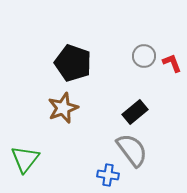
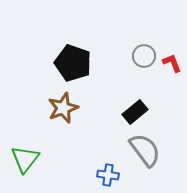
gray semicircle: moved 13 px right
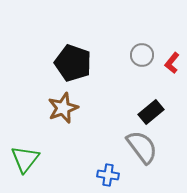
gray circle: moved 2 px left, 1 px up
red L-shape: rotated 120 degrees counterclockwise
black rectangle: moved 16 px right
gray semicircle: moved 3 px left, 3 px up
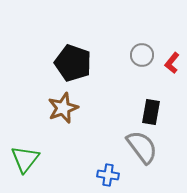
black rectangle: rotated 40 degrees counterclockwise
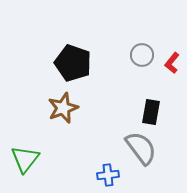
gray semicircle: moved 1 px left, 1 px down
blue cross: rotated 15 degrees counterclockwise
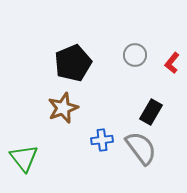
gray circle: moved 7 px left
black pentagon: rotated 30 degrees clockwise
black rectangle: rotated 20 degrees clockwise
green triangle: moved 1 px left, 1 px up; rotated 16 degrees counterclockwise
blue cross: moved 6 px left, 35 px up
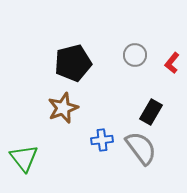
black pentagon: rotated 9 degrees clockwise
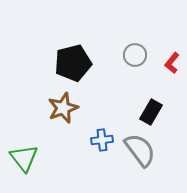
gray semicircle: moved 1 px left, 2 px down
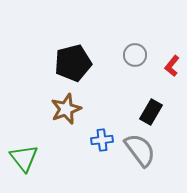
red L-shape: moved 3 px down
brown star: moved 3 px right, 1 px down
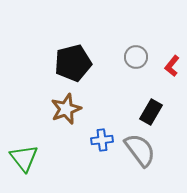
gray circle: moved 1 px right, 2 px down
